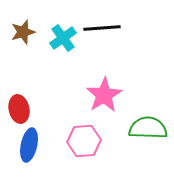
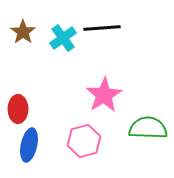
brown star: rotated 20 degrees counterclockwise
red ellipse: moved 1 px left; rotated 12 degrees clockwise
pink hexagon: rotated 12 degrees counterclockwise
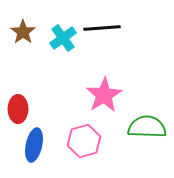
green semicircle: moved 1 px left, 1 px up
blue ellipse: moved 5 px right
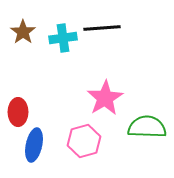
cyan cross: rotated 28 degrees clockwise
pink star: moved 1 px right, 3 px down
red ellipse: moved 3 px down
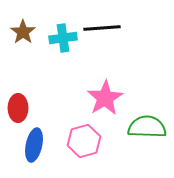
red ellipse: moved 4 px up
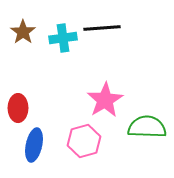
pink star: moved 2 px down
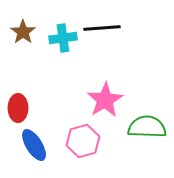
pink hexagon: moved 1 px left
blue ellipse: rotated 44 degrees counterclockwise
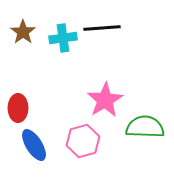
green semicircle: moved 2 px left
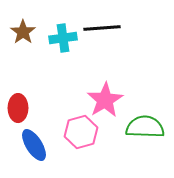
pink hexagon: moved 2 px left, 9 px up
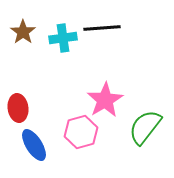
red ellipse: rotated 8 degrees counterclockwise
green semicircle: rotated 54 degrees counterclockwise
